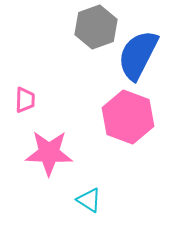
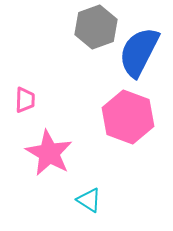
blue semicircle: moved 1 px right, 3 px up
pink star: rotated 27 degrees clockwise
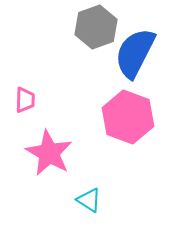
blue semicircle: moved 4 px left, 1 px down
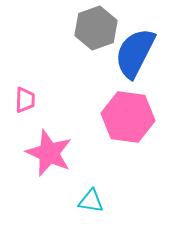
gray hexagon: moved 1 px down
pink hexagon: rotated 12 degrees counterclockwise
pink star: rotated 6 degrees counterclockwise
cyan triangle: moved 2 px right, 1 px down; rotated 24 degrees counterclockwise
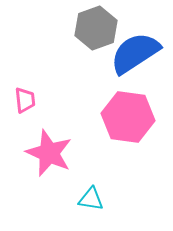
blue semicircle: rotated 30 degrees clockwise
pink trapezoid: rotated 8 degrees counterclockwise
cyan triangle: moved 2 px up
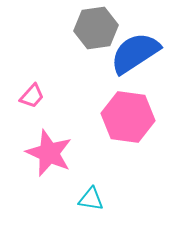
gray hexagon: rotated 12 degrees clockwise
pink trapezoid: moved 7 px right, 4 px up; rotated 48 degrees clockwise
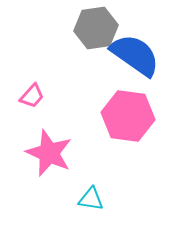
blue semicircle: moved 2 px down; rotated 68 degrees clockwise
pink hexagon: moved 1 px up
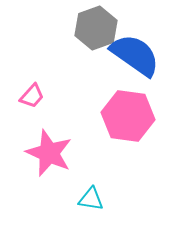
gray hexagon: rotated 12 degrees counterclockwise
